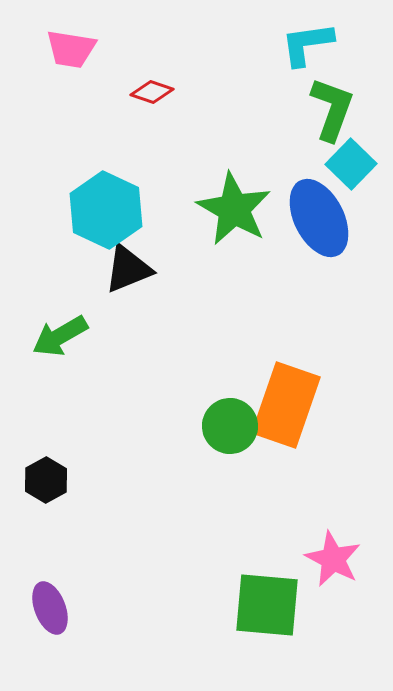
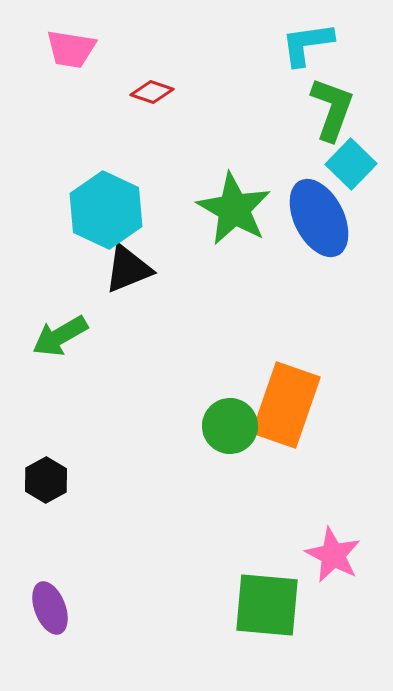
pink star: moved 4 px up
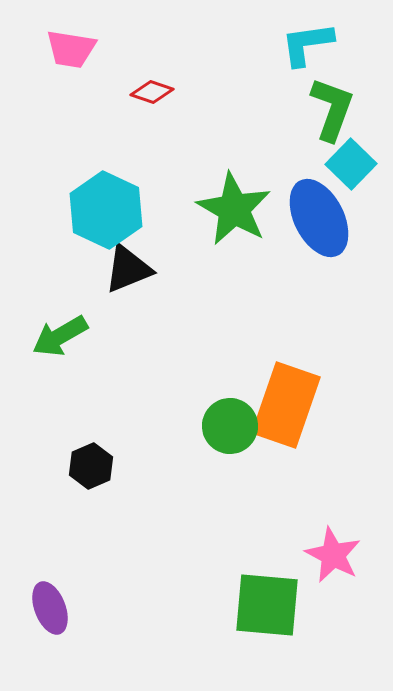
black hexagon: moved 45 px right, 14 px up; rotated 6 degrees clockwise
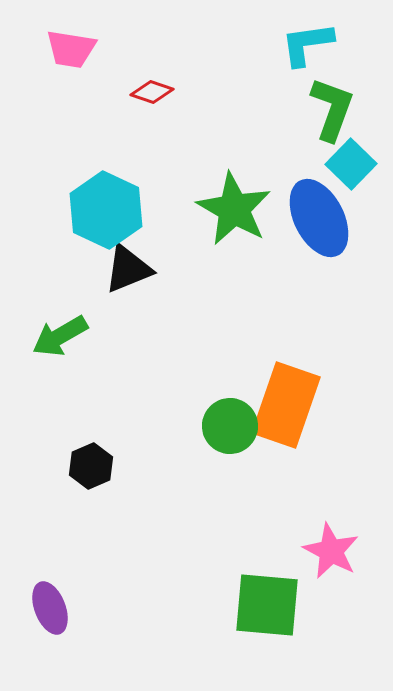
pink star: moved 2 px left, 4 px up
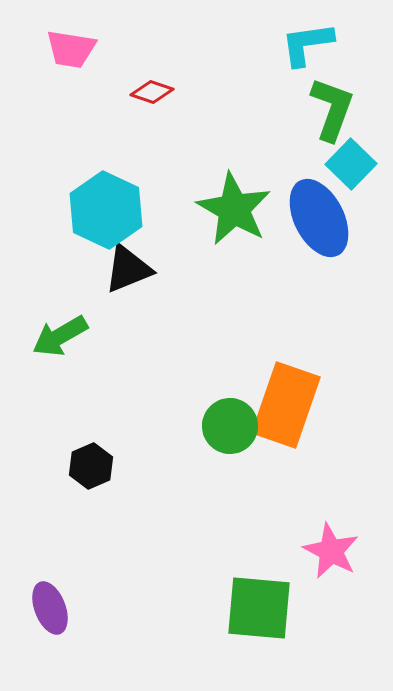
green square: moved 8 px left, 3 px down
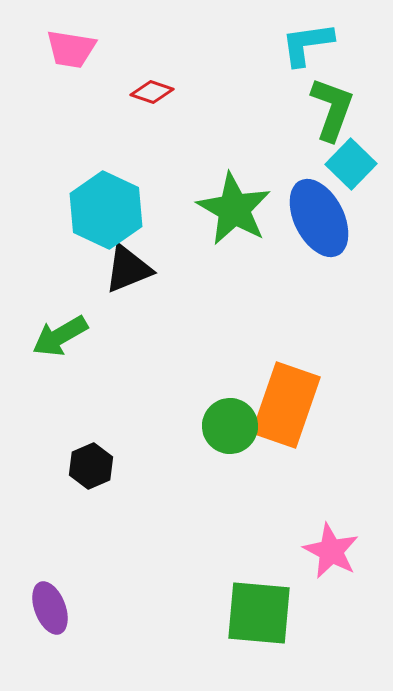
green square: moved 5 px down
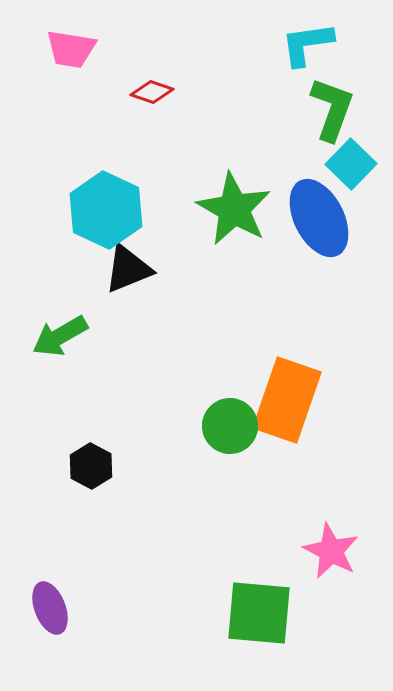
orange rectangle: moved 1 px right, 5 px up
black hexagon: rotated 9 degrees counterclockwise
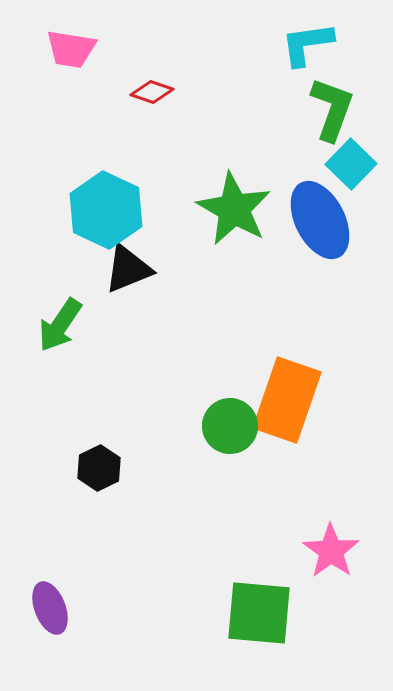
blue ellipse: moved 1 px right, 2 px down
green arrow: moved 11 px up; rotated 26 degrees counterclockwise
black hexagon: moved 8 px right, 2 px down; rotated 6 degrees clockwise
pink star: rotated 8 degrees clockwise
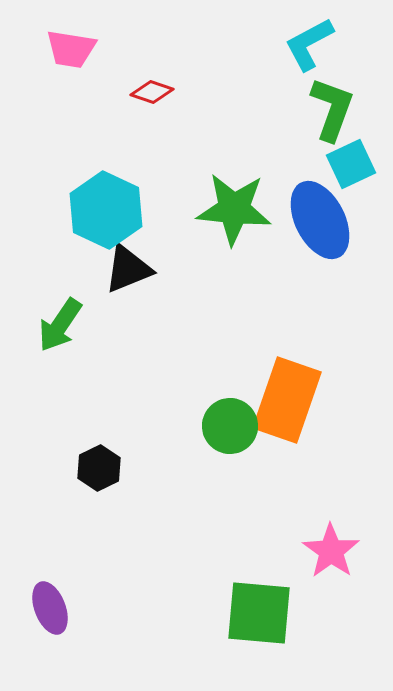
cyan L-shape: moved 2 px right; rotated 20 degrees counterclockwise
cyan square: rotated 21 degrees clockwise
green star: rotated 24 degrees counterclockwise
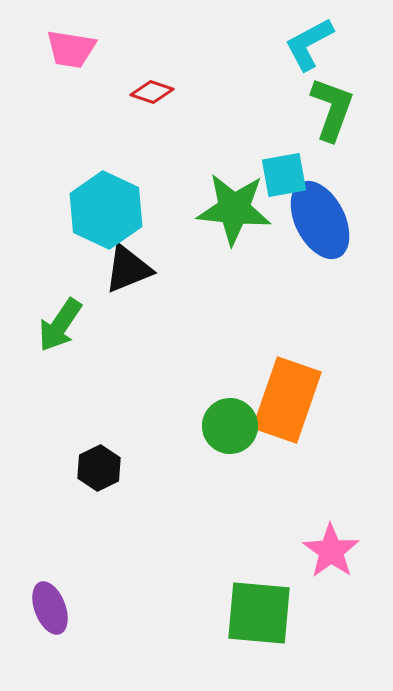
cyan square: moved 67 px left, 11 px down; rotated 15 degrees clockwise
